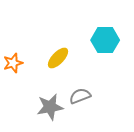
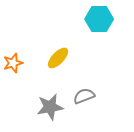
cyan hexagon: moved 6 px left, 21 px up
gray semicircle: moved 4 px right
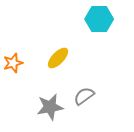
gray semicircle: rotated 15 degrees counterclockwise
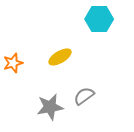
yellow ellipse: moved 2 px right, 1 px up; rotated 15 degrees clockwise
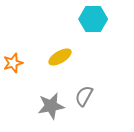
cyan hexagon: moved 6 px left
gray semicircle: rotated 25 degrees counterclockwise
gray star: moved 1 px right, 1 px up
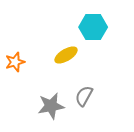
cyan hexagon: moved 8 px down
yellow ellipse: moved 6 px right, 2 px up
orange star: moved 2 px right, 1 px up
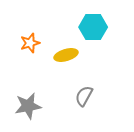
yellow ellipse: rotated 15 degrees clockwise
orange star: moved 15 px right, 19 px up
gray star: moved 23 px left
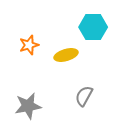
orange star: moved 1 px left, 2 px down
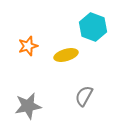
cyan hexagon: rotated 20 degrees clockwise
orange star: moved 1 px left, 1 px down
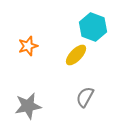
yellow ellipse: moved 10 px right; rotated 30 degrees counterclockwise
gray semicircle: moved 1 px right, 1 px down
